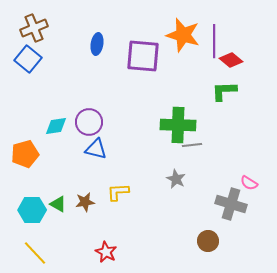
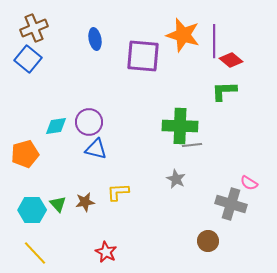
blue ellipse: moved 2 px left, 5 px up; rotated 20 degrees counterclockwise
green cross: moved 2 px right, 1 px down
green triangle: rotated 18 degrees clockwise
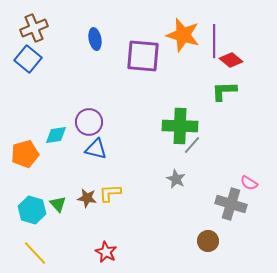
cyan diamond: moved 9 px down
gray line: rotated 42 degrees counterclockwise
yellow L-shape: moved 8 px left, 1 px down
brown star: moved 2 px right, 4 px up; rotated 18 degrees clockwise
cyan hexagon: rotated 16 degrees clockwise
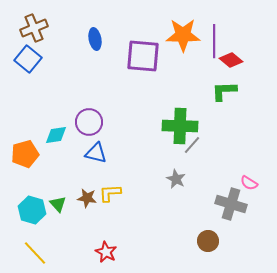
orange star: rotated 16 degrees counterclockwise
blue triangle: moved 4 px down
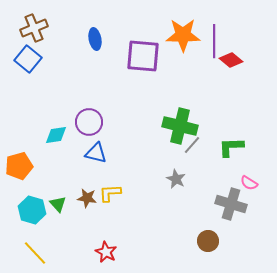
green L-shape: moved 7 px right, 56 px down
green cross: rotated 12 degrees clockwise
orange pentagon: moved 6 px left, 12 px down
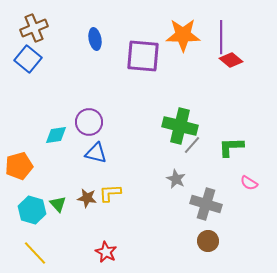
purple line: moved 7 px right, 4 px up
gray cross: moved 25 px left
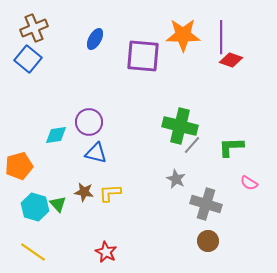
blue ellipse: rotated 40 degrees clockwise
red diamond: rotated 20 degrees counterclockwise
brown star: moved 3 px left, 6 px up
cyan hexagon: moved 3 px right, 3 px up
yellow line: moved 2 px left, 1 px up; rotated 12 degrees counterclockwise
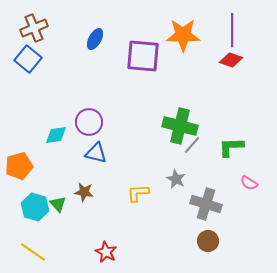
purple line: moved 11 px right, 7 px up
yellow L-shape: moved 28 px right
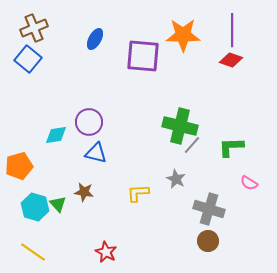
gray cross: moved 3 px right, 5 px down
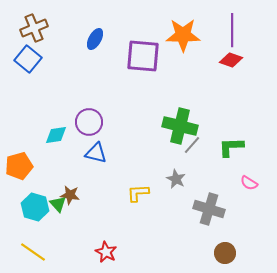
brown star: moved 14 px left, 3 px down
brown circle: moved 17 px right, 12 px down
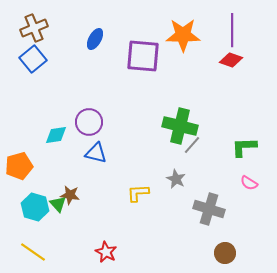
blue square: moved 5 px right; rotated 12 degrees clockwise
green L-shape: moved 13 px right
